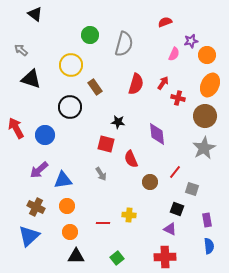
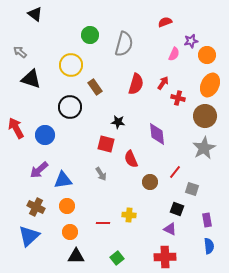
gray arrow at (21, 50): moved 1 px left, 2 px down
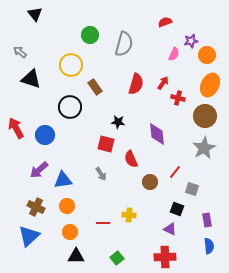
black triangle at (35, 14): rotated 14 degrees clockwise
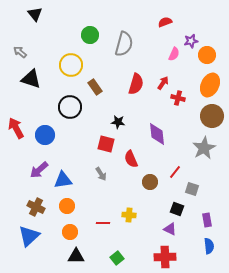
brown circle at (205, 116): moved 7 px right
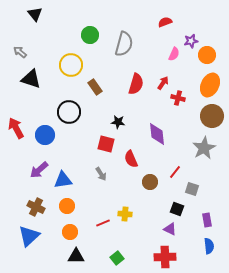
black circle at (70, 107): moved 1 px left, 5 px down
yellow cross at (129, 215): moved 4 px left, 1 px up
red line at (103, 223): rotated 24 degrees counterclockwise
